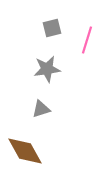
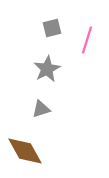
gray star: rotated 20 degrees counterclockwise
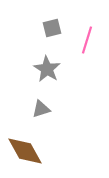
gray star: rotated 12 degrees counterclockwise
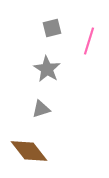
pink line: moved 2 px right, 1 px down
brown diamond: moved 4 px right; rotated 9 degrees counterclockwise
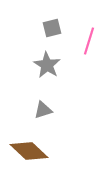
gray star: moved 4 px up
gray triangle: moved 2 px right, 1 px down
brown diamond: rotated 9 degrees counterclockwise
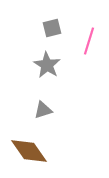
brown diamond: rotated 12 degrees clockwise
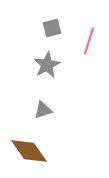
gray star: rotated 12 degrees clockwise
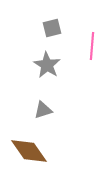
pink line: moved 3 px right, 5 px down; rotated 12 degrees counterclockwise
gray star: rotated 12 degrees counterclockwise
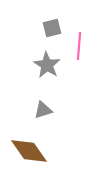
pink line: moved 13 px left
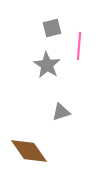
gray triangle: moved 18 px right, 2 px down
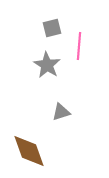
brown diamond: rotated 15 degrees clockwise
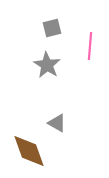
pink line: moved 11 px right
gray triangle: moved 4 px left, 11 px down; rotated 48 degrees clockwise
